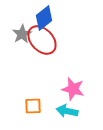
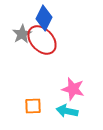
blue diamond: rotated 25 degrees counterclockwise
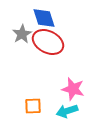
blue diamond: rotated 45 degrees counterclockwise
red ellipse: moved 6 px right, 2 px down; rotated 20 degrees counterclockwise
cyan arrow: rotated 30 degrees counterclockwise
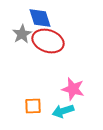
blue diamond: moved 4 px left
red ellipse: moved 1 px up; rotated 8 degrees counterclockwise
cyan arrow: moved 4 px left
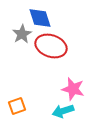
red ellipse: moved 3 px right, 5 px down
orange square: moved 16 px left; rotated 18 degrees counterclockwise
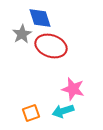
orange square: moved 14 px right, 7 px down
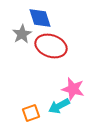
cyan arrow: moved 4 px left, 5 px up; rotated 10 degrees counterclockwise
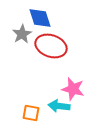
cyan arrow: rotated 35 degrees clockwise
orange square: rotated 30 degrees clockwise
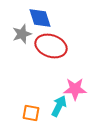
gray star: rotated 12 degrees clockwise
pink star: moved 2 px right; rotated 15 degrees counterclockwise
cyan arrow: rotated 110 degrees clockwise
